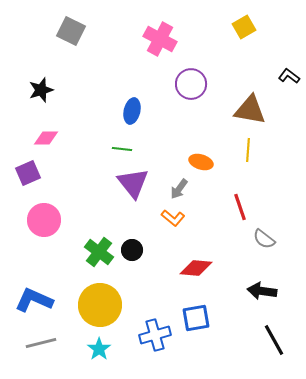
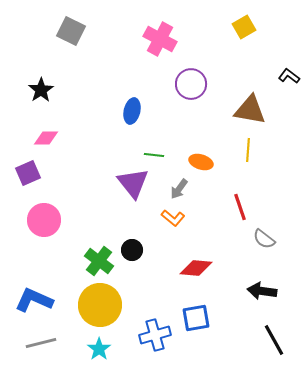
black star: rotated 15 degrees counterclockwise
green line: moved 32 px right, 6 px down
green cross: moved 9 px down
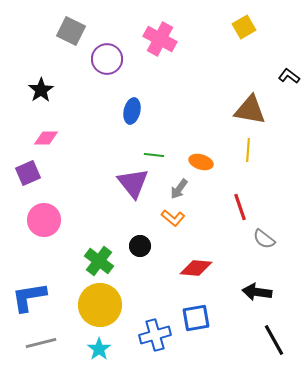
purple circle: moved 84 px left, 25 px up
black circle: moved 8 px right, 4 px up
black arrow: moved 5 px left, 1 px down
blue L-shape: moved 5 px left, 3 px up; rotated 33 degrees counterclockwise
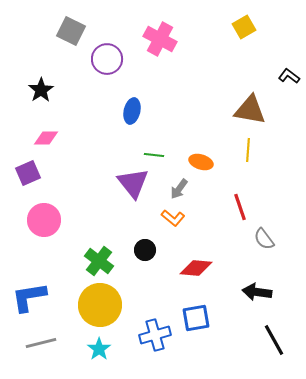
gray semicircle: rotated 15 degrees clockwise
black circle: moved 5 px right, 4 px down
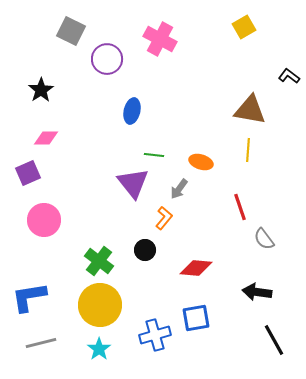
orange L-shape: moved 9 px left; rotated 90 degrees counterclockwise
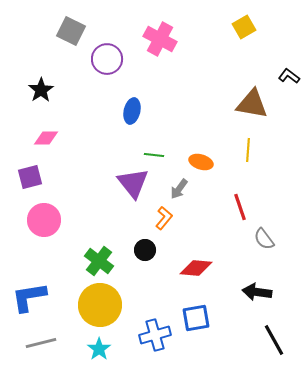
brown triangle: moved 2 px right, 6 px up
purple square: moved 2 px right, 4 px down; rotated 10 degrees clockwise
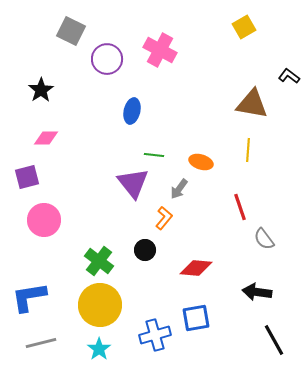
pink cross: moved 11 px down
purple square: moved 3 px left
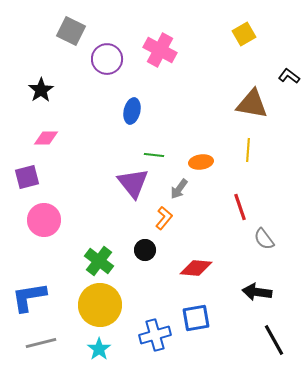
yellow square: moved 7 px down
orange ellipse: rotated 25 degrees counterclockwise
